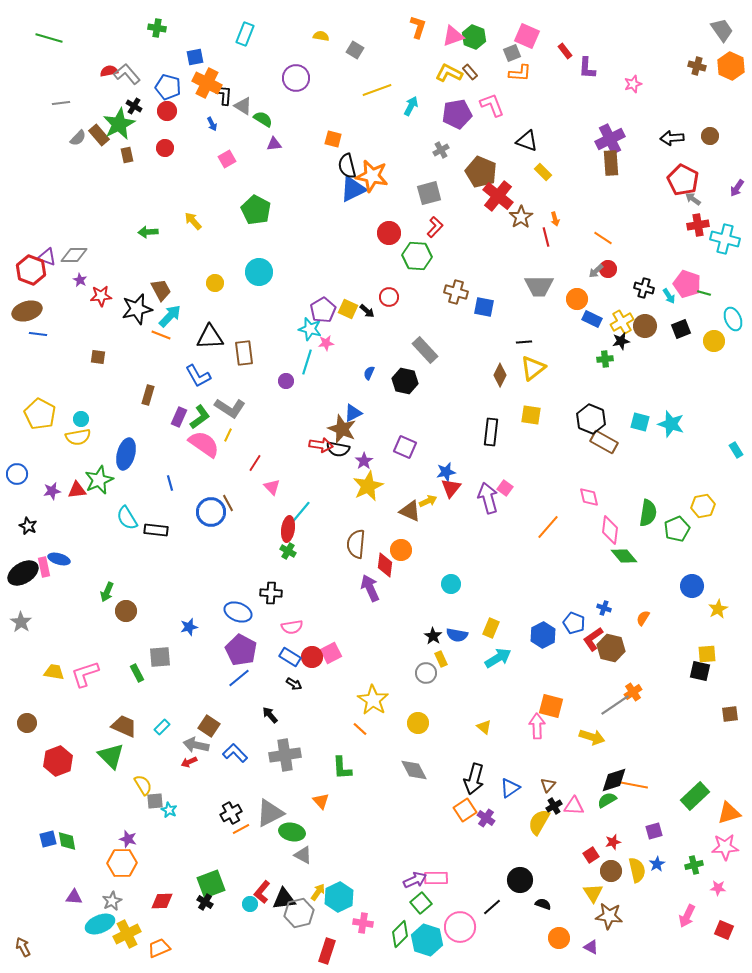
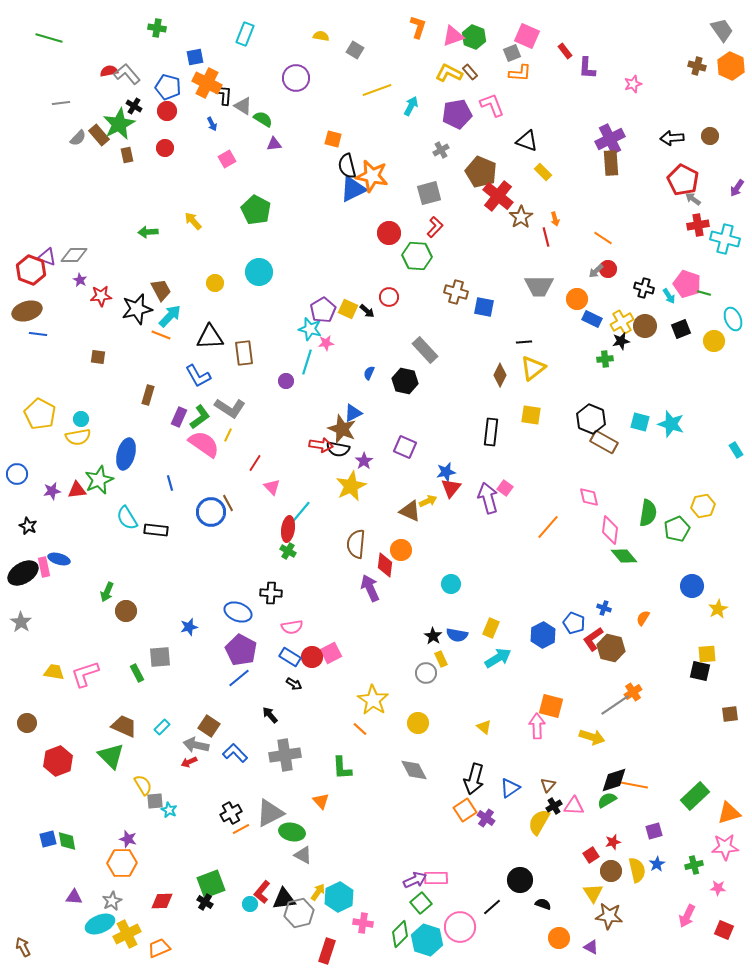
yellow star at (368, 486): moved 17 px left
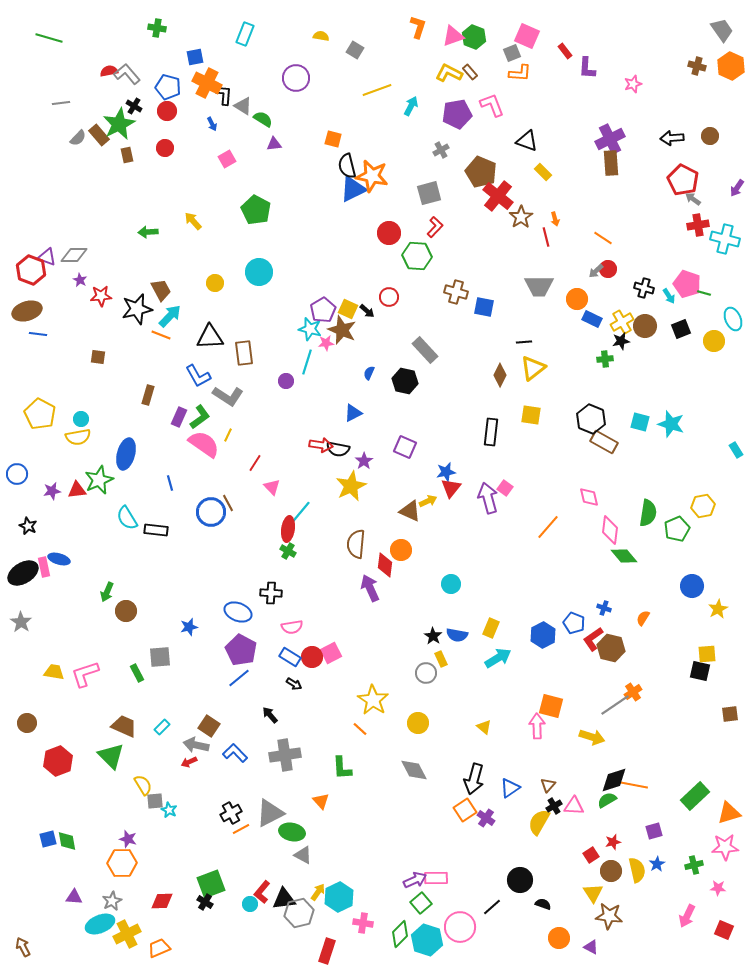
gray L-shape at (230, 408): moved 2 px left, 12 px up
brown star at (342, 429): moved 99 px up
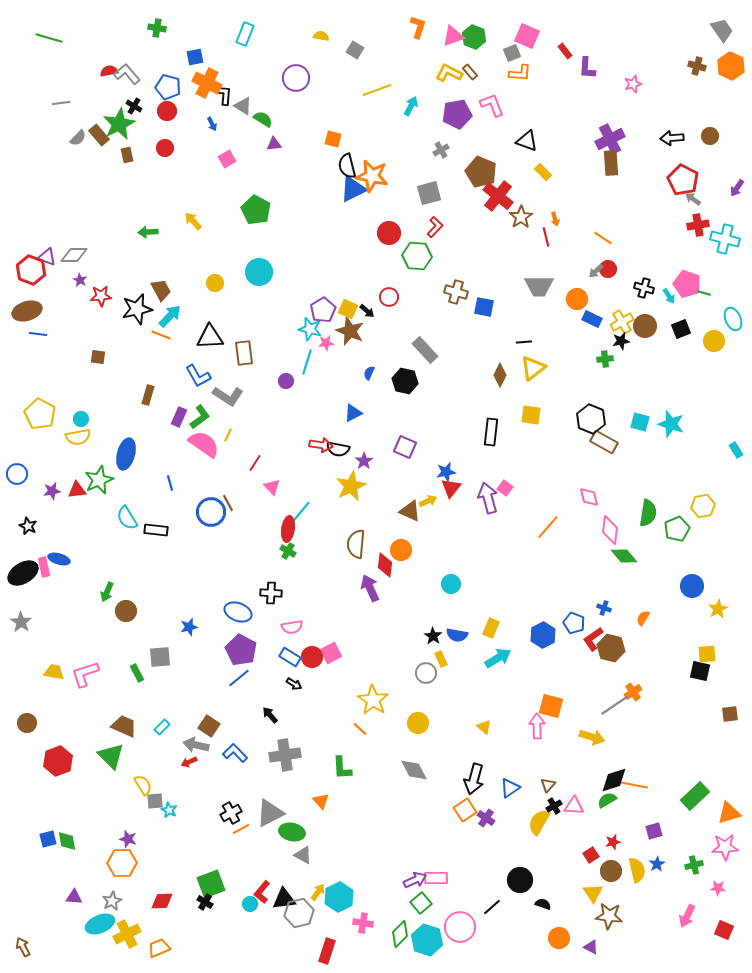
brown star at (342, 330): moved 8 px right, 1 px down
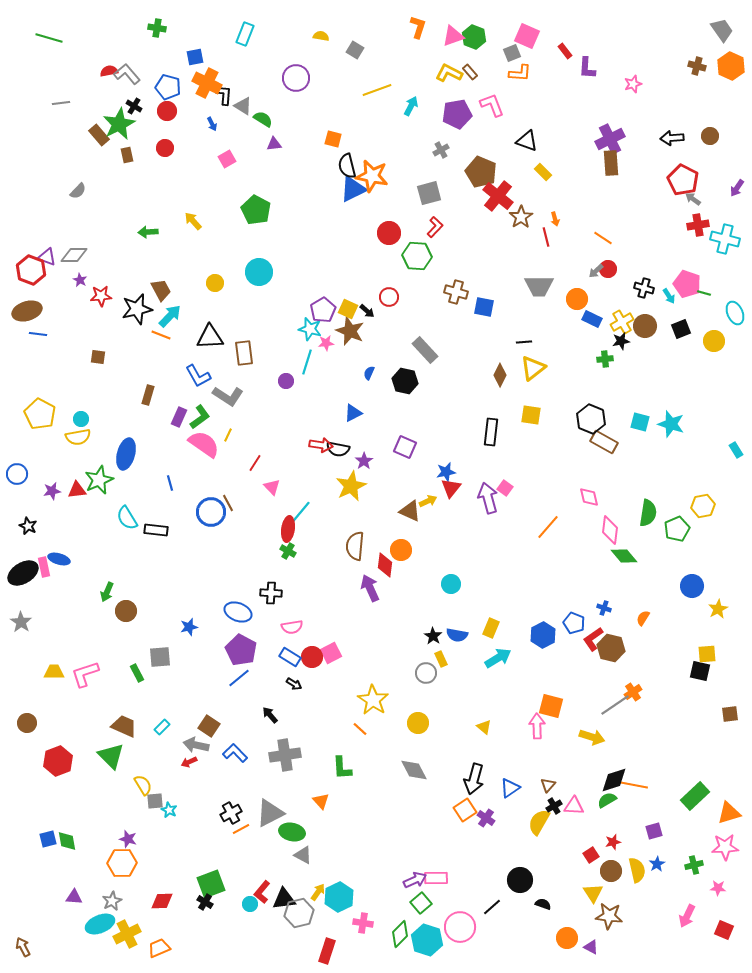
gray semicircle at (78, 138): moved 53 px down
cyan ellipse at (733, 319): moved 2 px right, 6 px up
brown semicircle at (356, 544): moved 1 px left, 2 px down
yellow trapezoid at (54, 672): rotated 10 degrees counterclockwise
orange circle at (559, 938): moved 8 px right
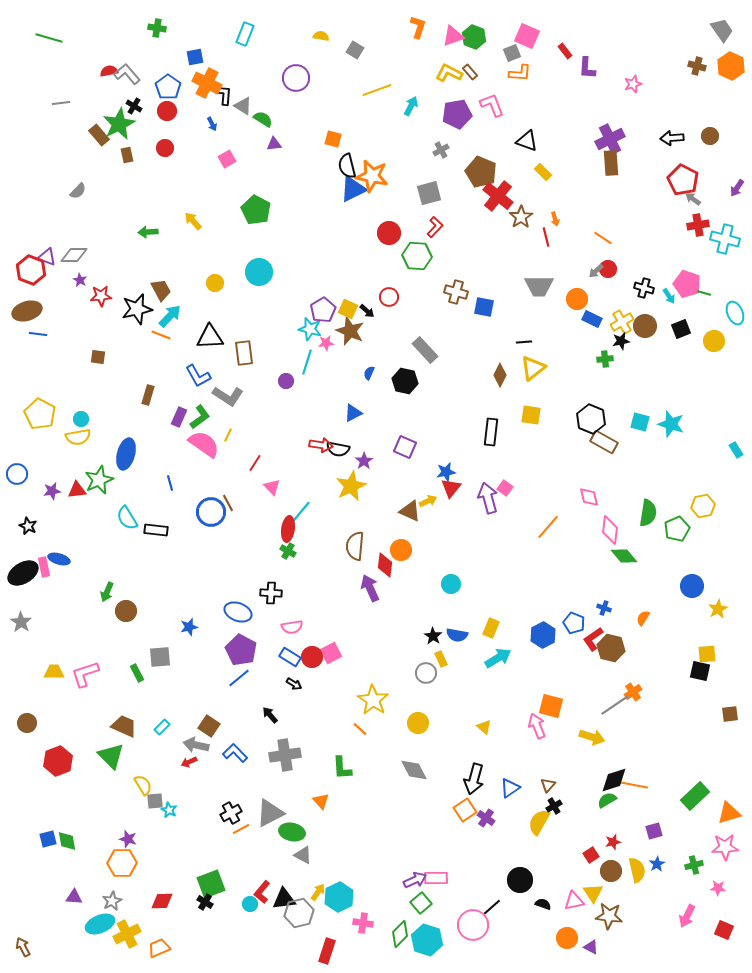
blue pentagon at (168, 87): rotated 20 degrees clockwise
pink arrow at (537, 726): rotated 20 degrees counterclockwise
pink triangle at (574, 806): moved 95 px down; rotated 15 degrees counterclockwise
pink circle at (460, 927): moved 13 px right, 2 px up
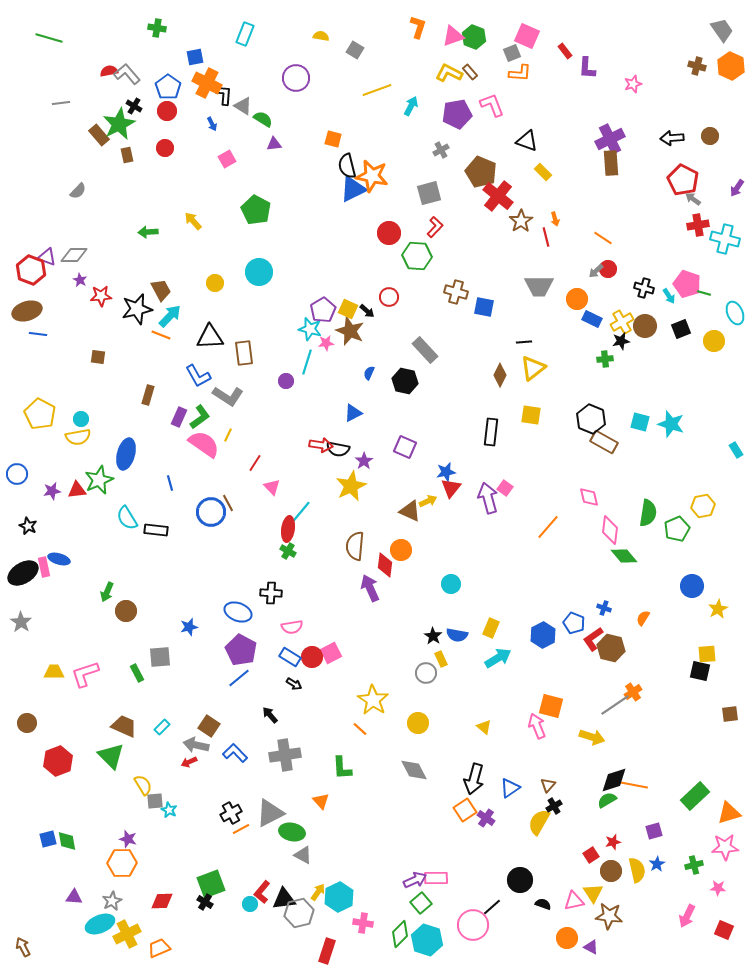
brown star at (521, 217): moved 4 px down
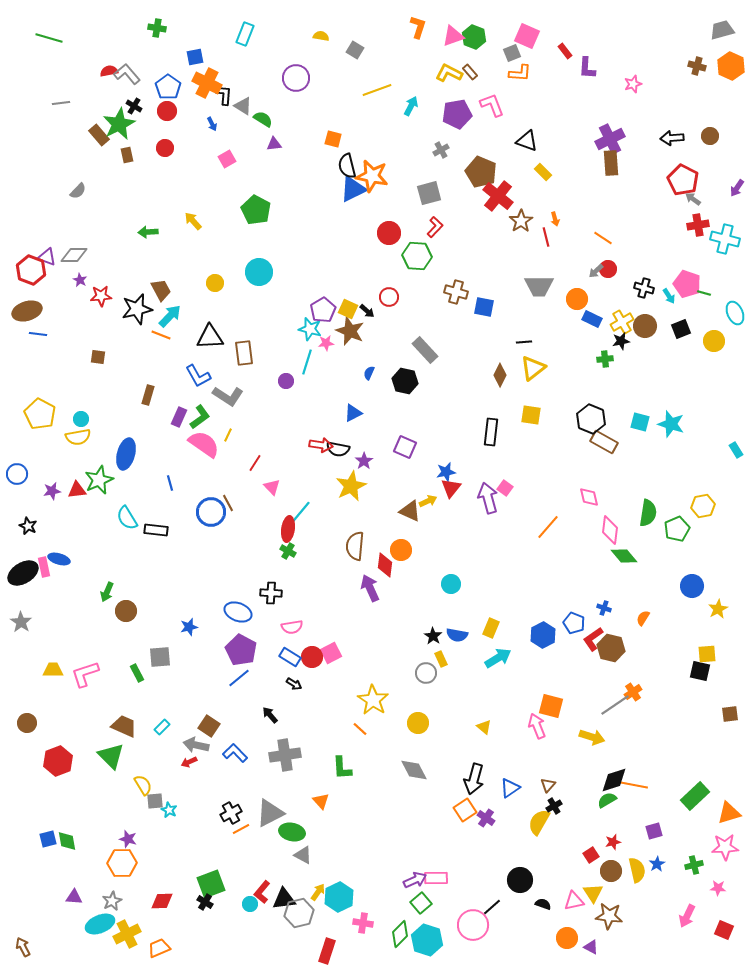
gray trapezoid at (722, 30): rotated 70 degrees counterclockwise
yellow trapezoid at (54, 672): moved 1 px left, 2 px up
